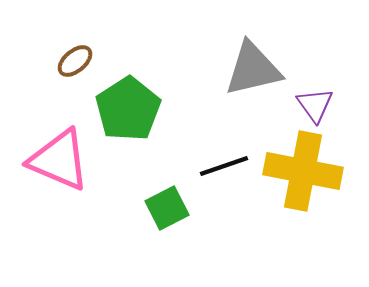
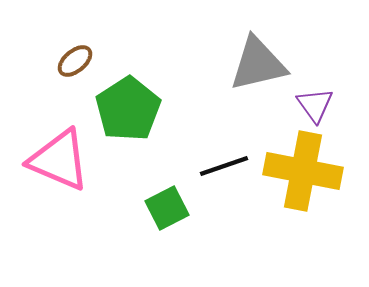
gray triangle: moved 5 px right, 5 px up
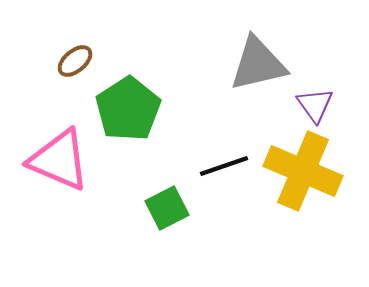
yellow cross: rotated 12 degrees clockwise
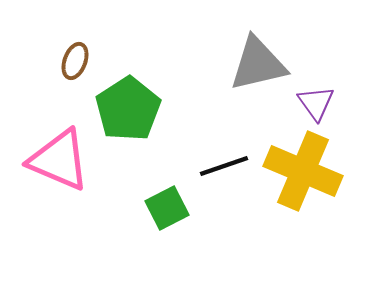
brown ellipse: rotated 30 degrees counterclockwise
purple triangle: moved 1 px right, 2 px up
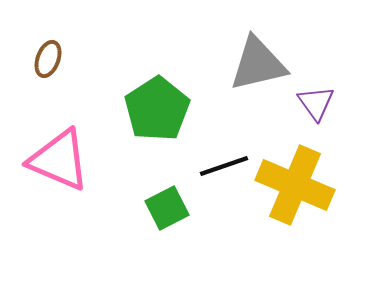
brown ellipse: moved 27 px left, 2 px up
green pentagon: moved 29 px right
yellow cross: moved 8 px left, 14 px down
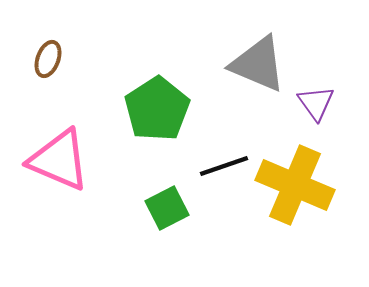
gray triangle: rotated 36 degrees clockwise
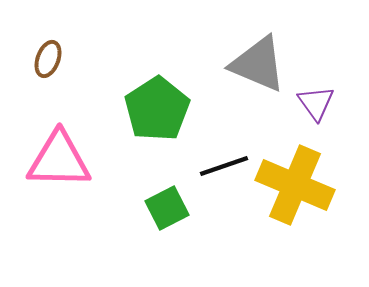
pink triangle: rotated 22 degrees counterclockwise
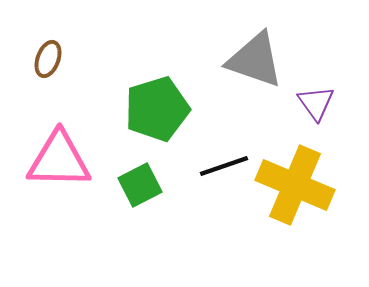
gray triangle: moved 3 px left, 4 px up; rotated 4 degrees counterclockwise
green pentagon: rotated 16 degrees clockwise
green square: moved 27 px left, 23 px up
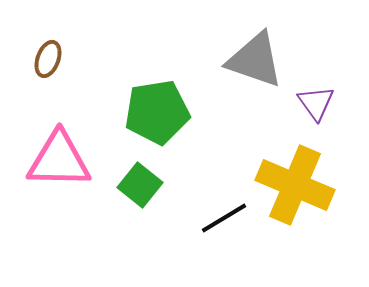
green pentagon: moved 3 px down; rotated 8 degrees clockwise
black line: moved 52 px down; rotated 12 degrees counterclockwise
green square: rotated 24 degrees counterclockwise
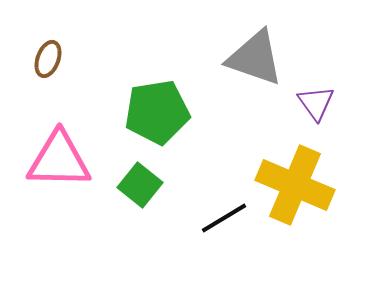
gray triangle: moved 2 px up
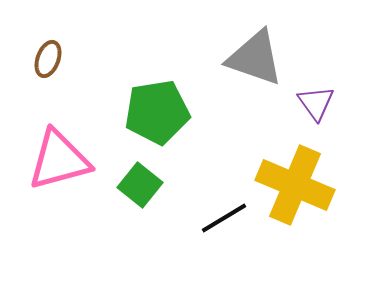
pink triangle: rotated 16 degrees counterclockwise
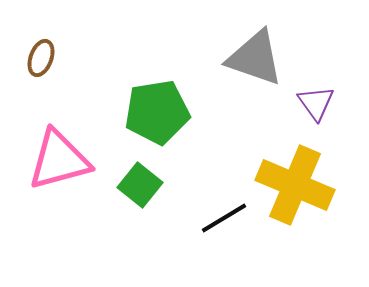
brown ellipse: moved 7 px left, 1 px up
